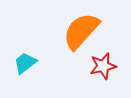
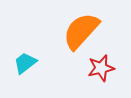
red star: moved 2 px left, 2 px down
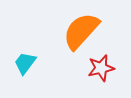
cyan trapezoid: rotated 15 degrees counterclockwise
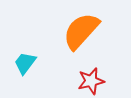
red star: moved 10 px left, 13 px down
